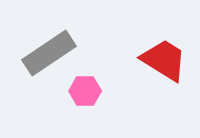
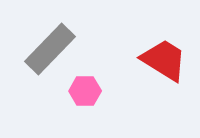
gray rectangle: moved 1 px right, 4 px up; rotated 12 degrees counterclockwise
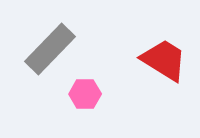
pink hexagon: moved 3 px down
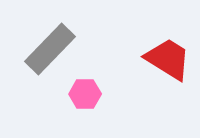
red trapezoid: moved 4 px right, 1 px up
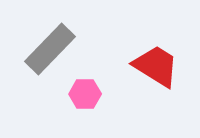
red trapezoid: moved 12 px left, 7 px down
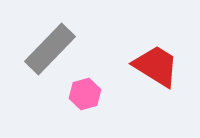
pink hexagon: rotated 16 degrees counterclockwise
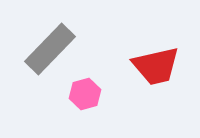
red trapezoid: rotated 135 degrees clockwise
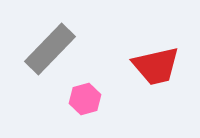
pink hexagon: moved 5 px down
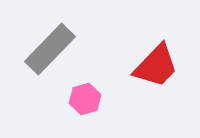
red trapezoid: rotated 33 degrees counterclockwise
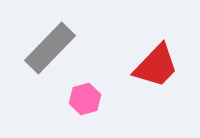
gray rectangle: moved 1 px up
